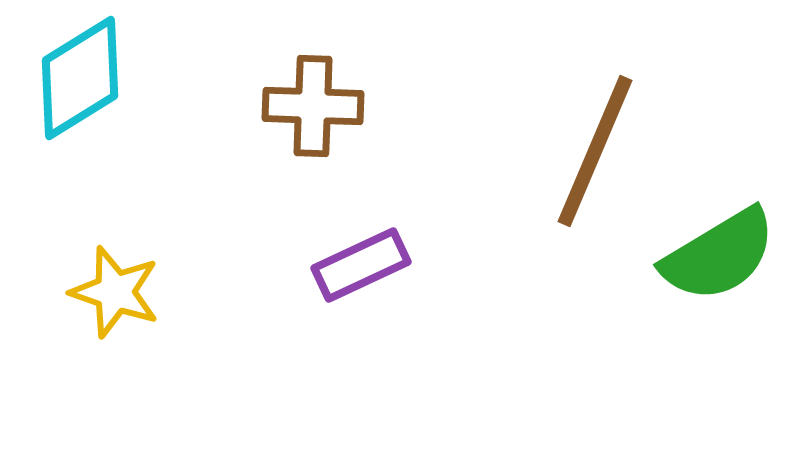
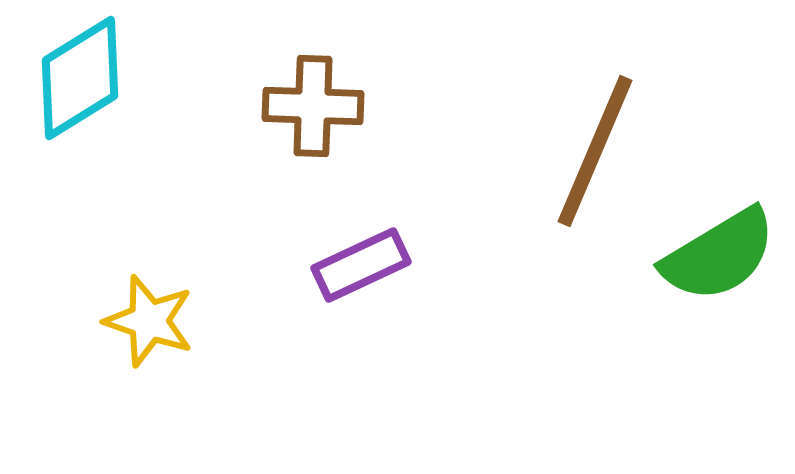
yellow star: moved 34 px right, 29 px down
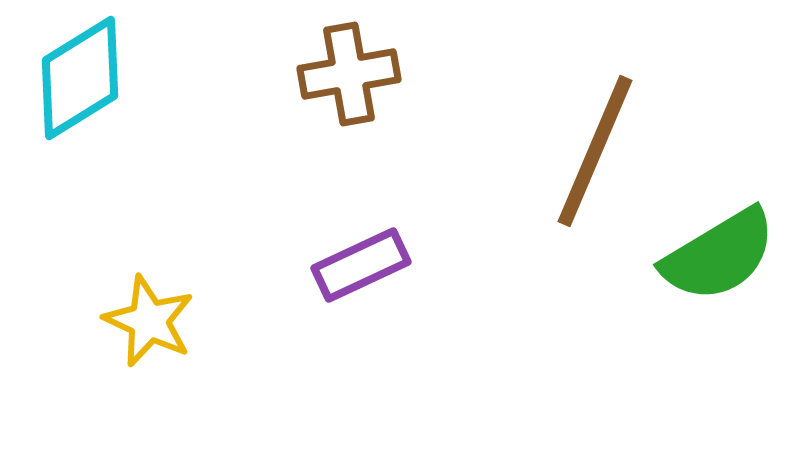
brown cross: moved 36 px right, 32 px up; rotated 12 degrees counterclockwise
yellow star: rotated 6 degrees clockwise
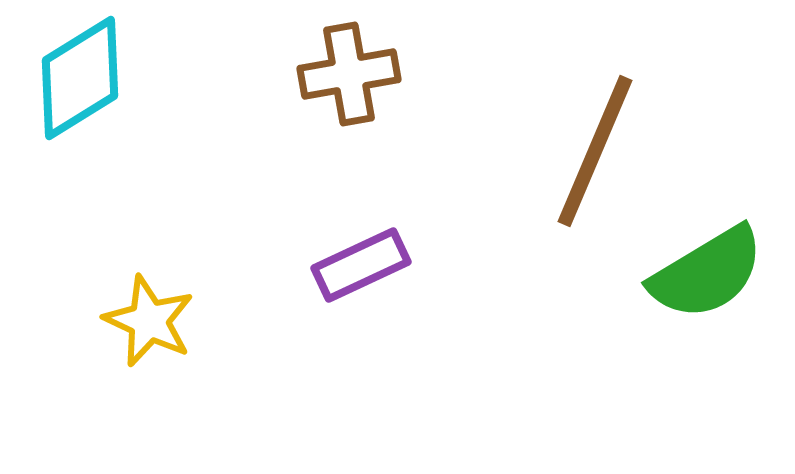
green semicircle: moved 12 px left, 18 px down
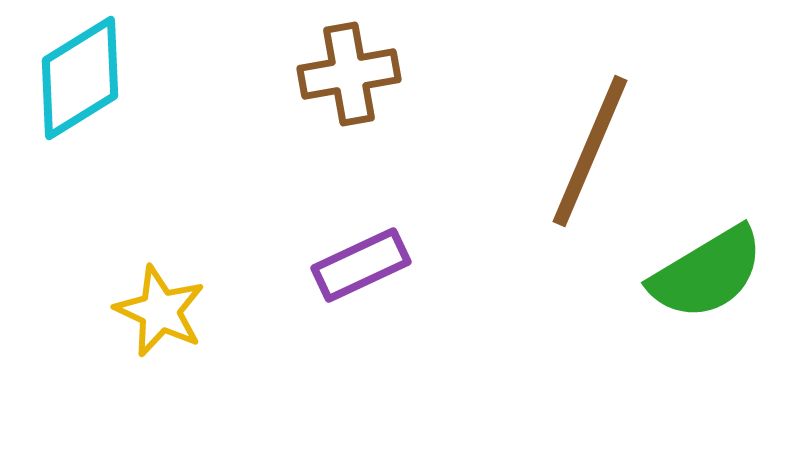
brown line: moved 5 px left
yellow star: moved 11 px right, 10 px up
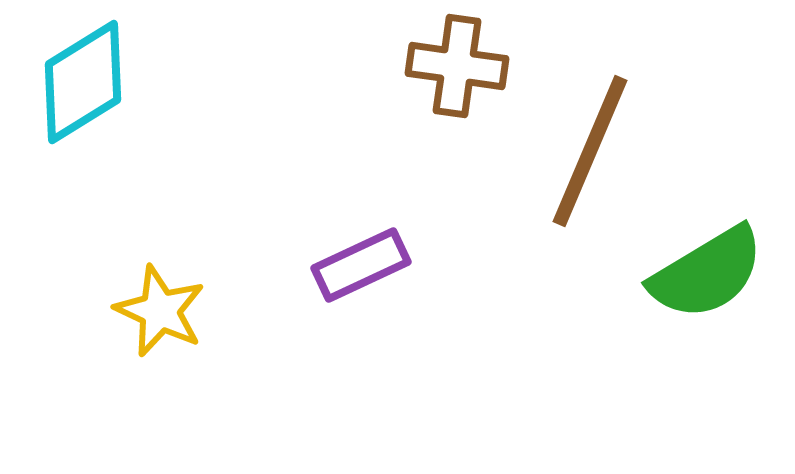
brown cross: moved 108 px right, 8 px up; rotated 18 degrees clockwise
cyan diamond: moved 3 px right, 4 px down
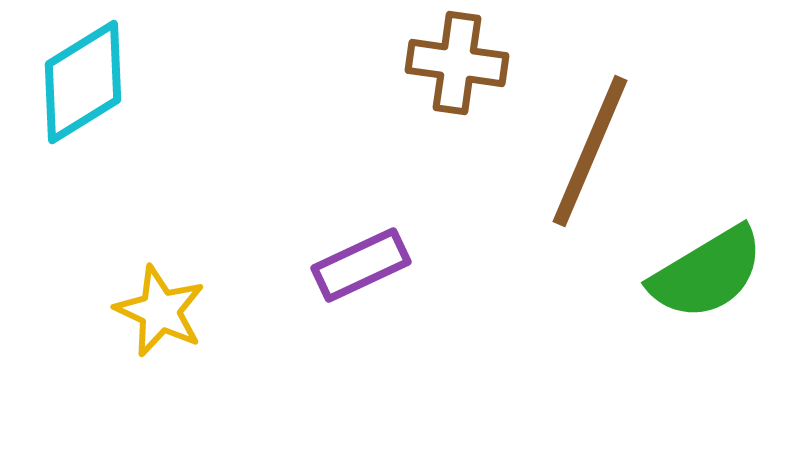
brown cross: moved 3 px up
